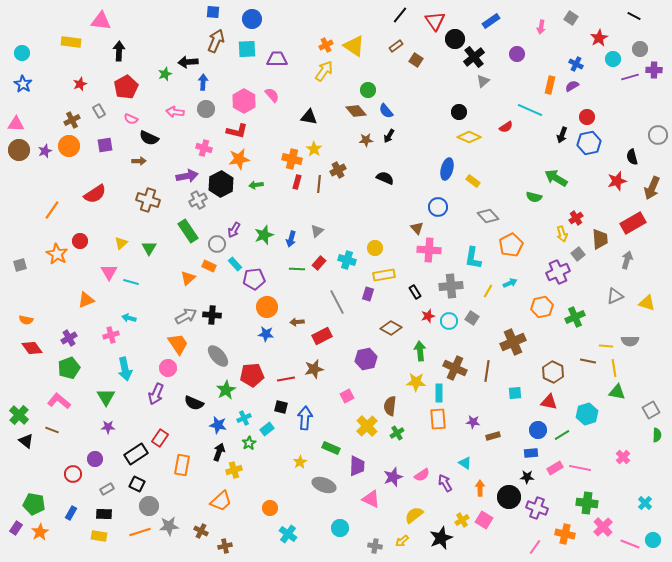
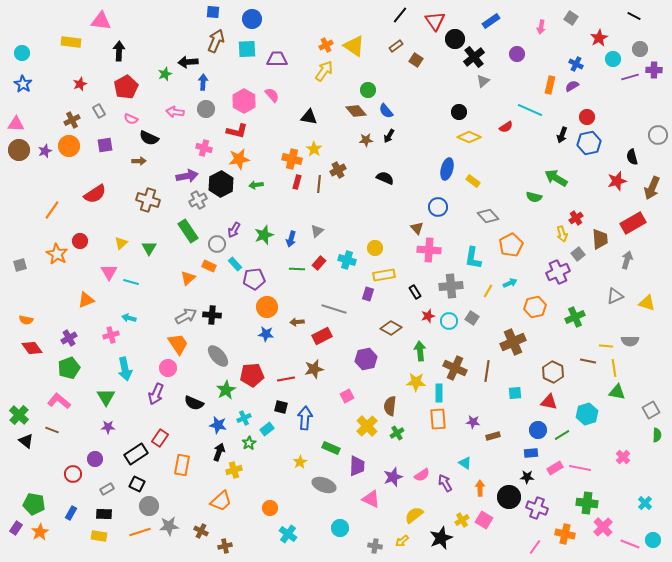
gray line at (337, 302): moved 3 px left, 7 px down; rotated 45 degrees counterclockwise
orange hexagon at (542, 307): moved 7 px left
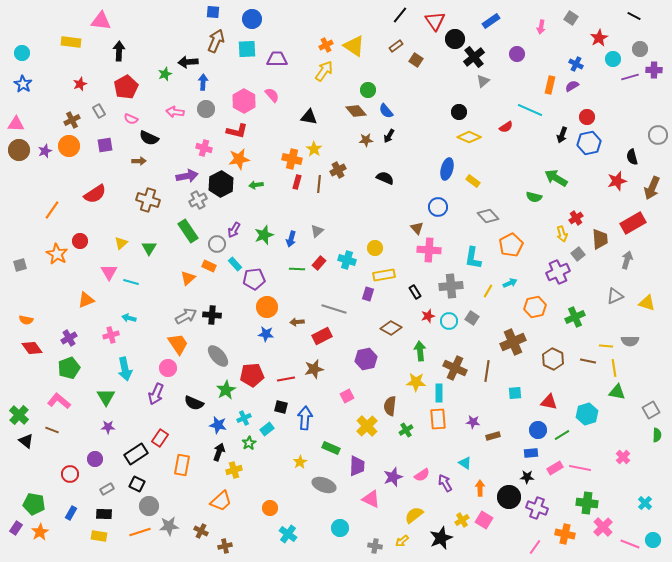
brown hexagon at (553, 372): moved 13 px up
green cross at (397, 433): moved 9 px right, 3 px up
red circle at (73, 474): moved 3 px left
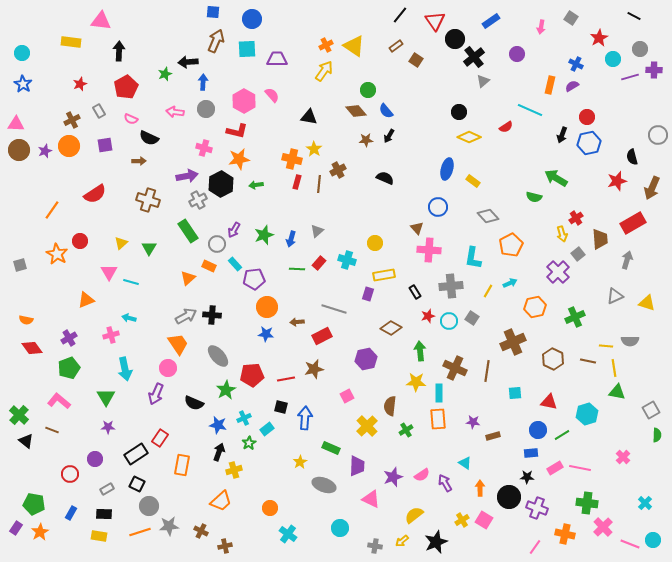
yellow circle at (375, 248): moved 5 px up
purple cross at (558, 272): rotated 20 degrees counterclockwise
black star at (441, 538): moved 5 px left, 4 px down
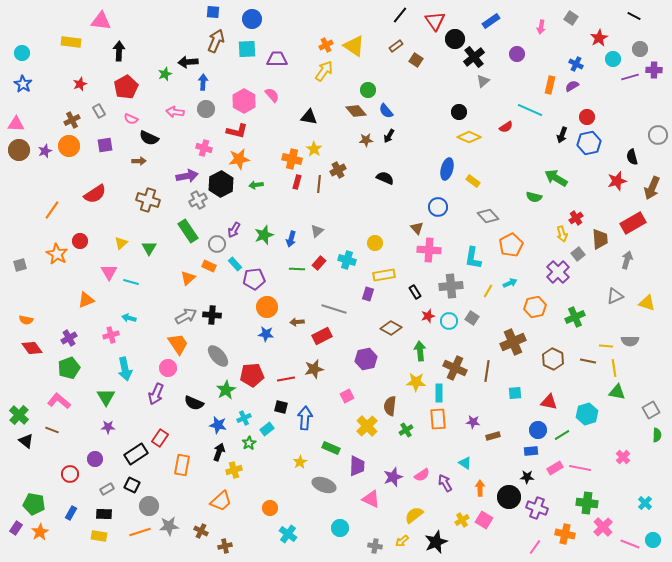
blue rectangle at (531, 453): moved 2 px up
black square at (137, 484): moved 5 px left, 1 px down
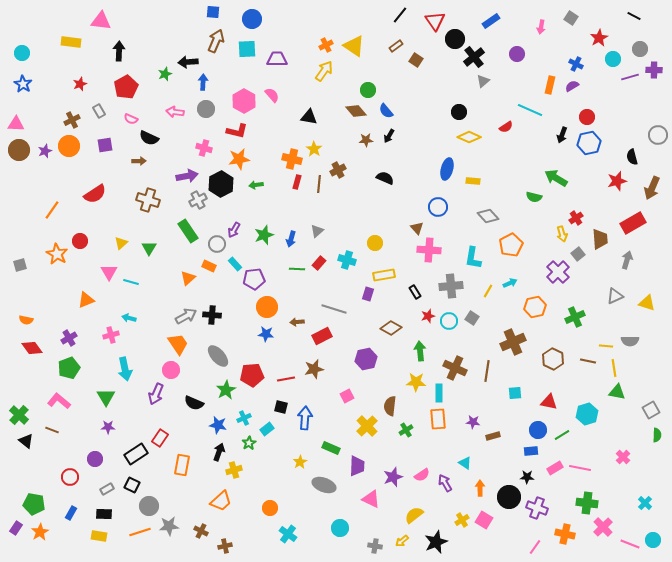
yellow rectangle at (473, 181): rotated 32 degrees counterclockwise
pink circle at (168, 368): moved 3 px right, 2 px down
red circle at (70, 474): moved 3 px down
